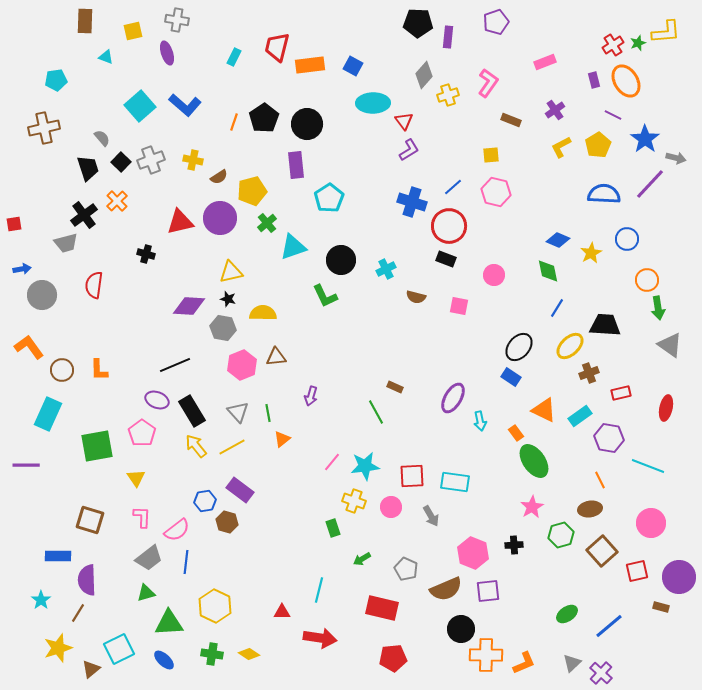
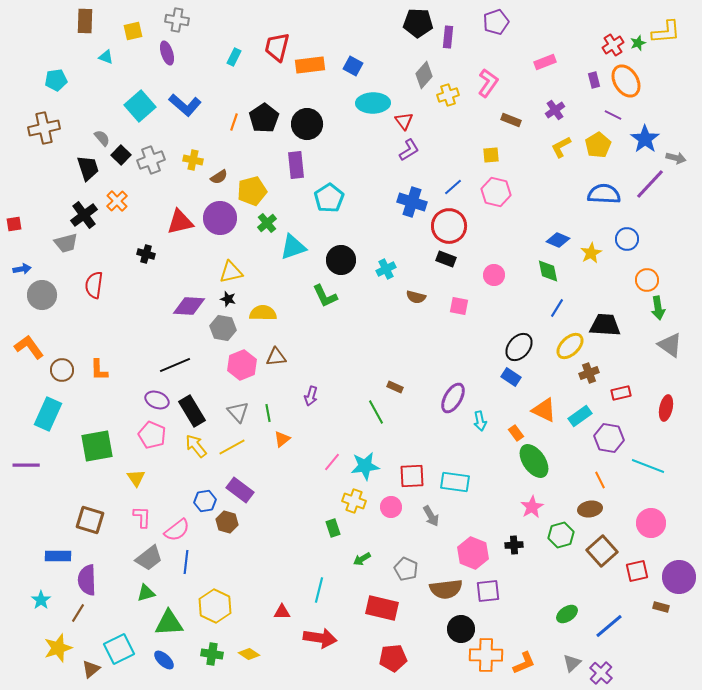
black square at (121, 162): moved 7 px up
pink pentagon at (142, 433): moved 10 px right, 2 px down; rotated 12 degrees counterclockwise
brown semicircle at (446, 589): rotated 16 degrees clockwise
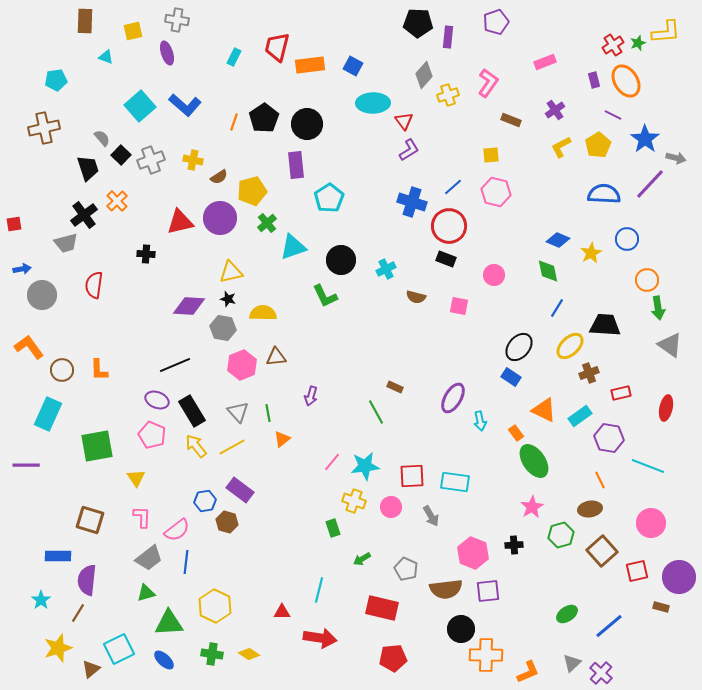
black cross at (146, 254): rotated 12 degrees counterclockwise
purple semicircle at (87, 580): rotated 8 degrees clockwise
orange L-shape at (524, 663): moved 4 px right, 9 px down
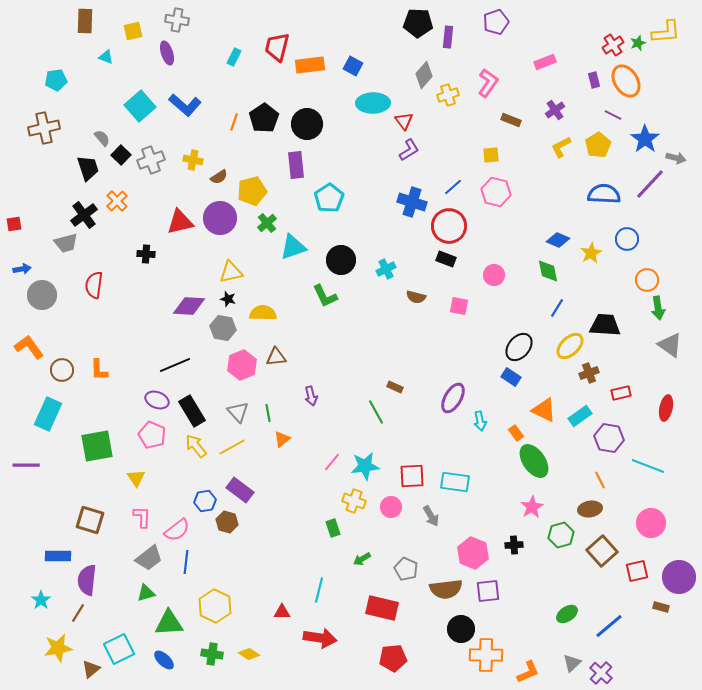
purple arrow at (311, 396): rotated 30 degrees counterclockwise
yellow star at (58, 648): rotated 8 degrees clockwise
